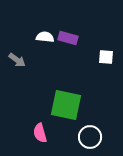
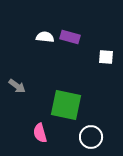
purple rectangle: moved 2 px right, 1 px up
gray arrow: moved 26 px down
white circle: moved 1 px right
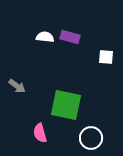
white circle: moved 1 px down
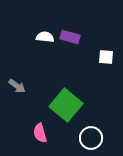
green square: rotated 28 degrees clockwise
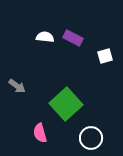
purple rectangle: moved 3 px right, 1 px down; rotated 12 degrees clockwise
white square: moved 1 px left, 1 px up; rotated 21 degrees counterclockwise
green square: moved 1 px up; rotated 8 degrees clockwise
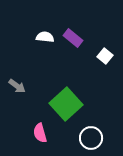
purple rectangle: rotated 12 degrees clockwise
white square: rotated 35 degrees counterclockwise
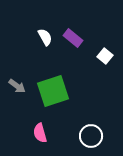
white semicircle: rotated 54 degrees clockwise
green square: moved 13 px left, 13 px up; rotated 24 degrees clockwise
white circle: moved 2 px up
